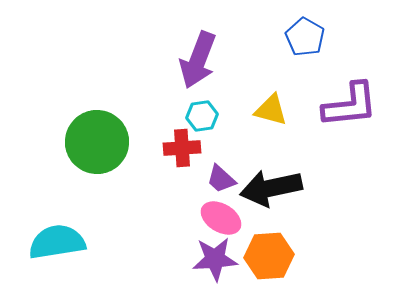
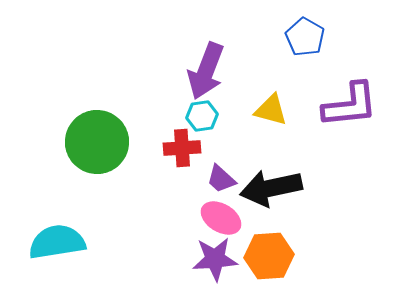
purple arrow: moved 8 px right, 11 px down
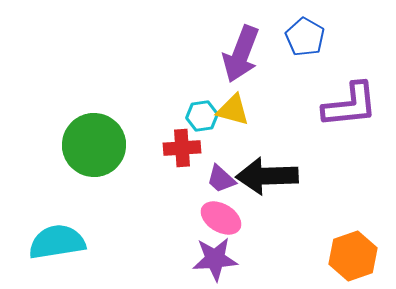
purple arrow: moved 35 px right, 17 px up
yellow triangle: moved 38 px left
green circle: moved 3 px left, 3 px down
black arrow: moved 4 px left, 12 px up; rotated 10 degrees clockwise
orange hexagon: moved 84 px right; rotated 15 degrees counterclockwise
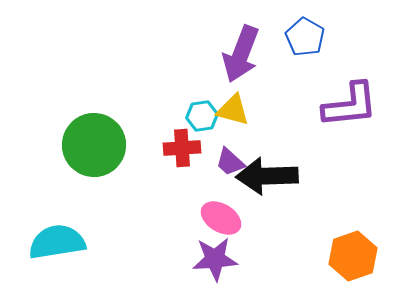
purple trapezoid: moved 9 px right, 17 px up
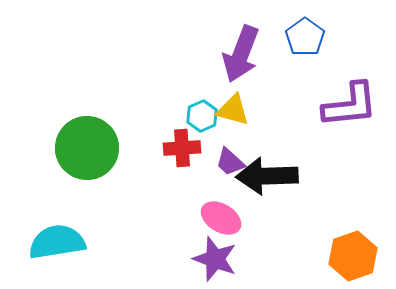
blue pentagon: rotated 6 degrees clockwise
cyan hexagon: rotated 16 degrees counterclockwise
green circle: moved 7 px left, 3 px down
purple star: rotated 24 degrees clockwise
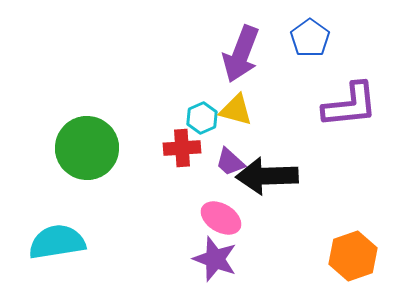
blue pentagon: moved 5 px right, 1 px down
yellow triangle: moved 3 px right
cyan hexagon: moved 2 px down
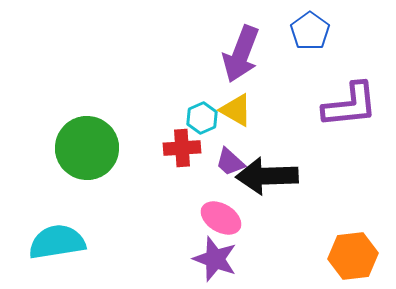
blue pentagon: moved 7 px up
yellow triangle: rotated 15 degrees clockwise
orange hexagon: rotated 12 degrees clockwise
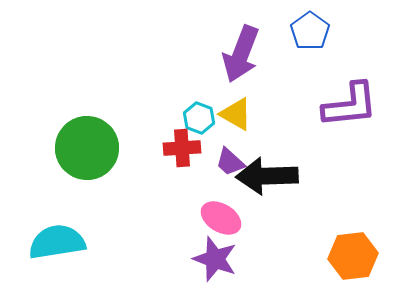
yellow triangle: moved 4 px down
cyan hexagon: moved 3 px left; rotated 16 degrees counterclockwise
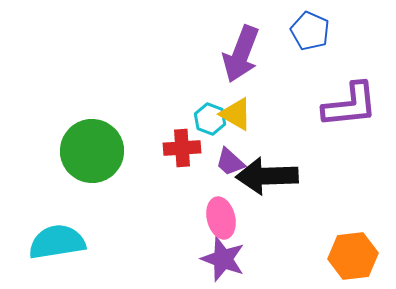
blue pentagon: rotated 12 degrees counterclockwise
cyan hexagon: moved 11 px right, 1 px down
green circle: moved 5 px right, 3 px down
pink ellipse: rotated 45 degrees clockwise
purple star: moved 8 px right
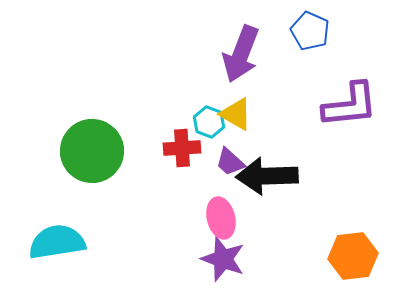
cyan hexagon: moved 1 px left, 3 px down
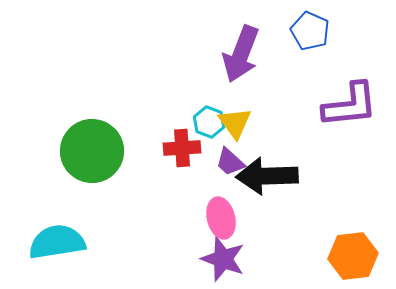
yellow triangle: moved 1 px left, 9 px down; rotated 24 degrees clockwise
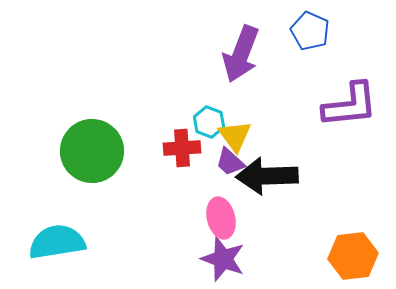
yellow triangle: moved 13 px down
